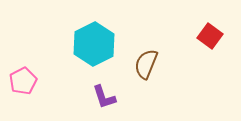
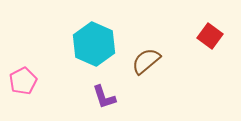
cyan hexagon: rotated 9 degrees counterclockwise
brown semicircle: moved 3 px up; rotated 28 degrees clockwise
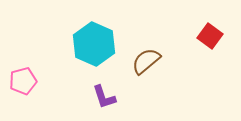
pink pentagon: rotated 12 degrees clockwise
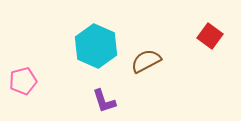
cyan hexagon: moved 2 px right, 2 px down
brown semicircle: rotated 12 degrees clockwise
purple L-shape: moved 4 px down
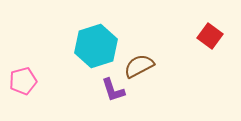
cyan hexagon: rotated 18 degrees clockwise
brown semicircle: moved 7 px left, 5 px down
purple L-shape: moved 9 px right, 11 px up
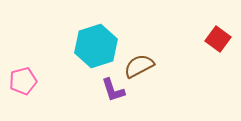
red square: moved 8 px right, 3 px down
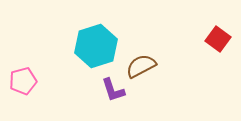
brown semicircle: moved 2 px right
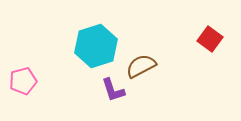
red square: moved 8 px left
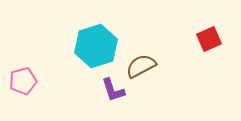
red square: moved 1 px left; rotated 30 degrees clockwise
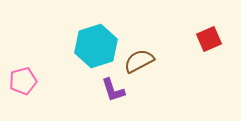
brown semicircle: moved 2 px left, 5 px up
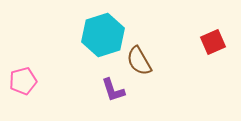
red square: moved 4 px right, 3 px down
cyan hexagon: moved 7 px right, 11 px up
brown semicircle: rotated 92 degrees counterclockwise
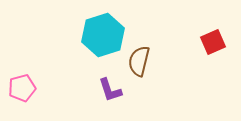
brown semicircle: rotated 44 degrees clockwise
pink pentagon: moved 1 px left, 7 px down
purple L-shape: moved 3 px left
